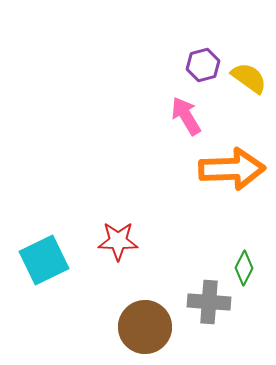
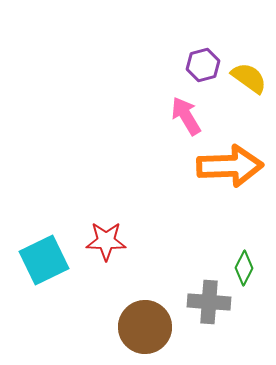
orange arrow: moved 2 px left, 3 px up
red star: moved 12 px left
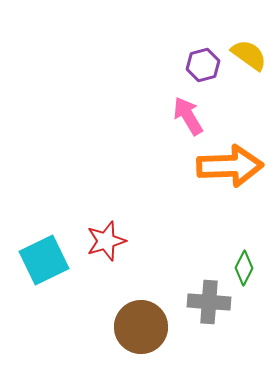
yellow semicircle: moved 23 px up
pink arrow: moved 2 px right
red star: rotated 18 degrees counterclockwise
brown circle: moved 4 px left
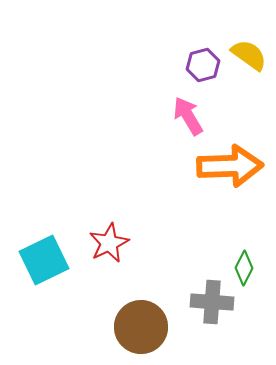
red star: moved 3 px right, 2 px down; rotated 9 degrees counterclockwise
gray cross: moved 3 px right
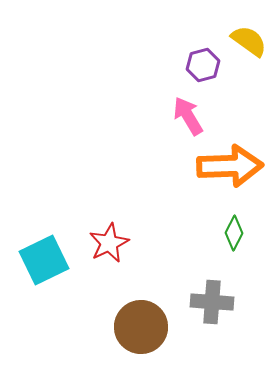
yellow semicircle: moved 14 px up
green diamond: moved 10 px left, 35 px up
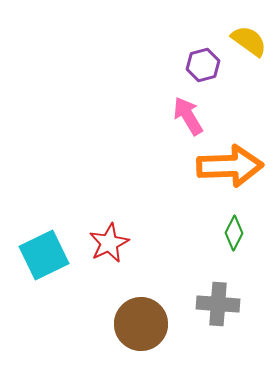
cyan square: moved 5 px up
gray cross: moved 6 px right, 2 px down
brown circle: moved 3 px up
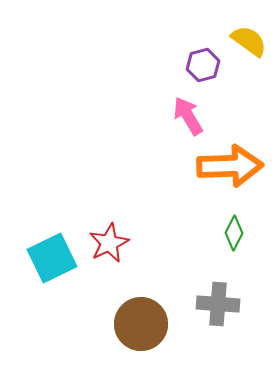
cyan square: moved 8 px right, 3 px down
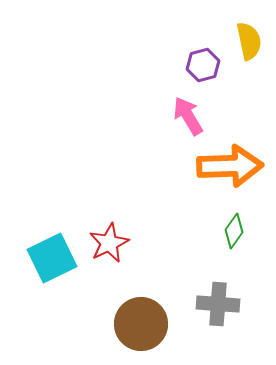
yellow semicircle: rotated 42 degrees clockwise
green diamond: moved 2 px up; rotated 8 degrees clockwise
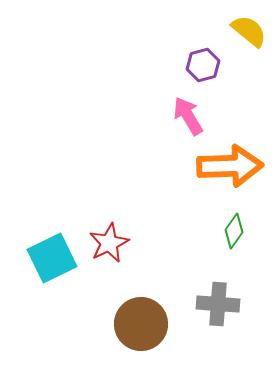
yellow semicircle: moved 10 px up; rotated 39 degrees counterclockwise
